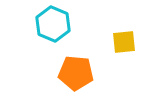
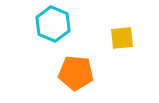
yellow square: moved 2 px left, 4 px up
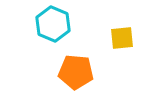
orange pentagon: moved 1 px up
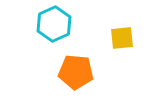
cyan hexagon: moved 1 px right; rotated 12 degrees clockwise
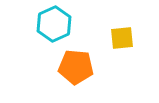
orange pentagon: moved 5 px up
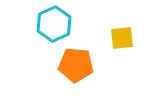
orange pentagon: moved 2 px up
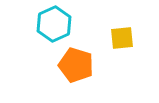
orange pentagon: rotated 12 degrees clockwise
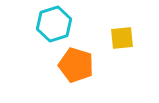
cyan hexagon: rotated 8 degrees clockwise
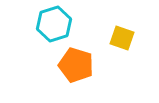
yellow square: rotated 25 degrees clockwise
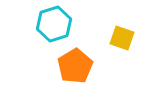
orange pentagon: moved 1 px left, 1 px down; rotated 24 degrees clockwise
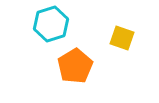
cyan hexagon: moved 3 px left
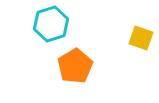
yellow square: moved 19 px right
